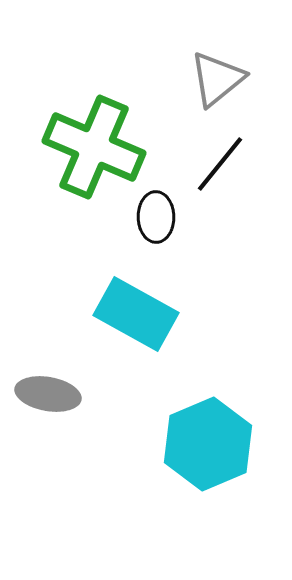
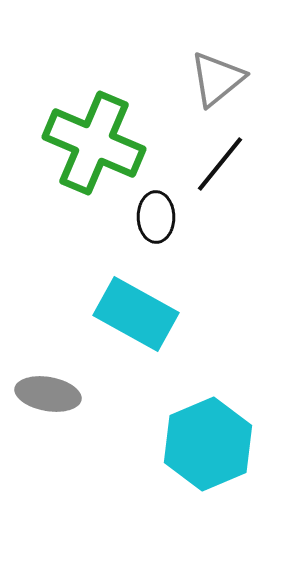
green cross: moved 4 px up
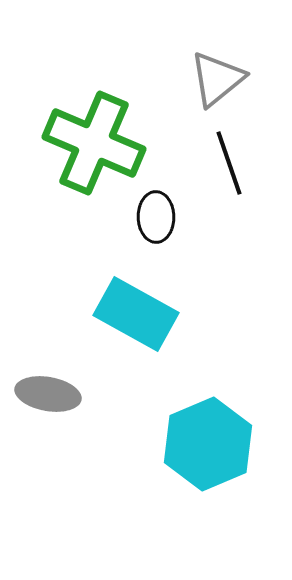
black line: moved 9 px right, 1 px up; rotated 58 degrees counterclockwise
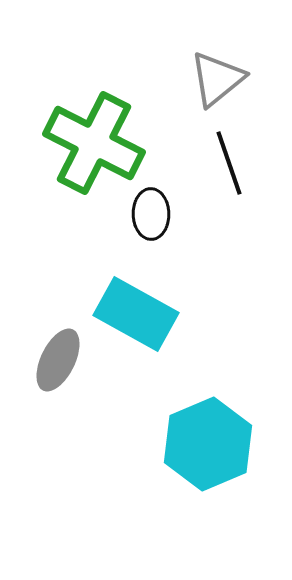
green cross: rotated 4 degrees clockwise
black ellipse: moved 5 px left, 3 px up
gray ellipse: moved 10 px right, 34 px up; rotated 74 degrees counterclockwise
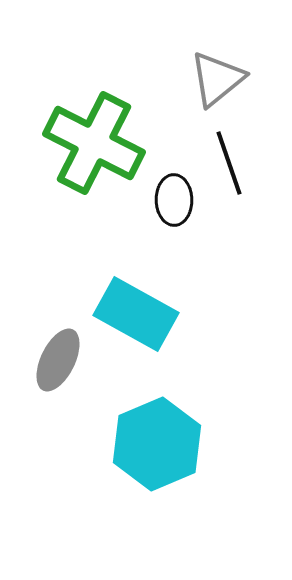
black ellipse: moved 23 px right, 14 px up
cyan hexagon: moved 51 px left
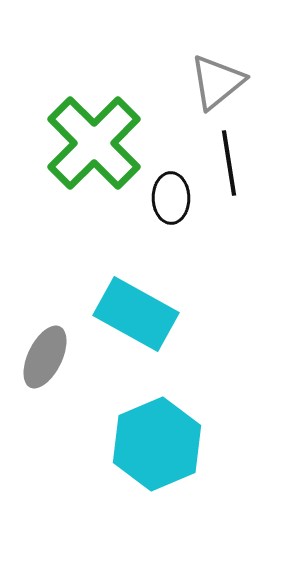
gray triangle: moved 3 px down
green cross: rotated 18 degrees clockwise
black line: rotated 10 degrees clockwise
black ellipse: moved 3 px left, 2 px up
gray ellipse: moved 13 px left, 3 px up
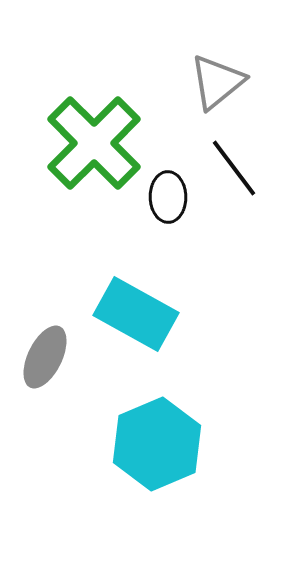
black line: moved 5 px right, 5 px down; rotated 28 degrees counterclockwise
black ellipse: moved 3 px left, 1 px up
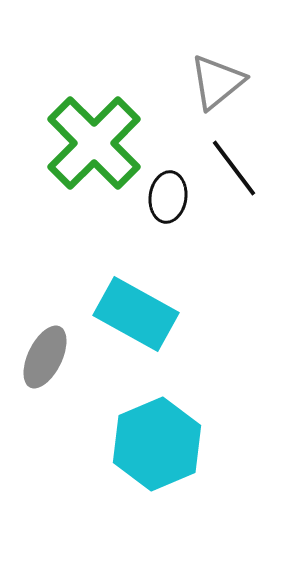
black ellipse: rotated 9 degrees clockwise
